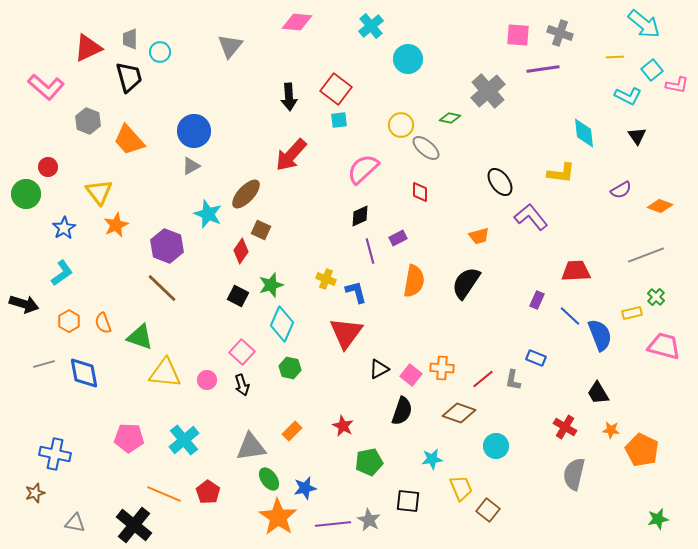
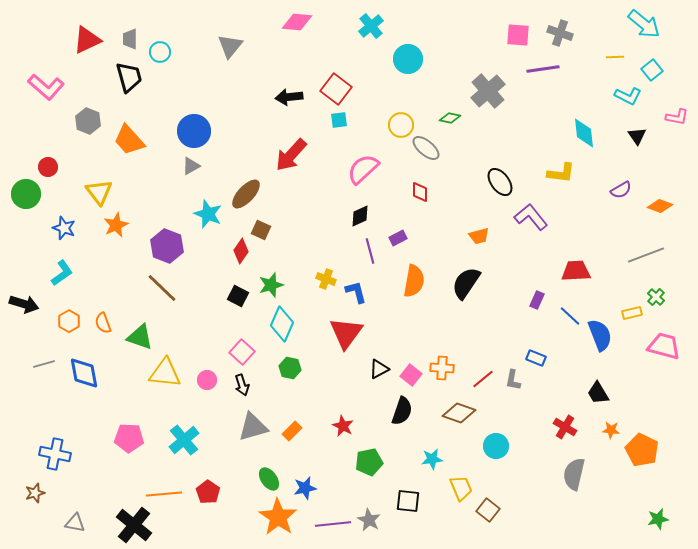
red triangle at (88, 48): moved 1 px left, 8 px up
pink L-shape at (677, 85): moved 32 px down
black arrow at (289, 97): rotated 88 degrees clockwise
blue star at (64, 228): rotated 20 degrees counterclockwise
gray triangle at (251, 447): moved 2 px right, 20 px up; rotated 8 degrees counterclockwise
orange line at (164, 494): rotated 28 degrees counterclockwise
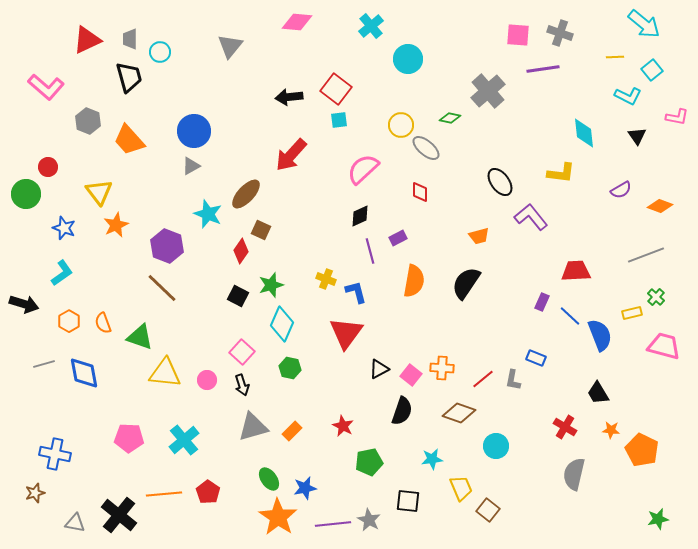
purple rectangle at (537, 300): moved 5 px right, 2 px down
black cross at (134, 525): moved 15 px left, 10 px up
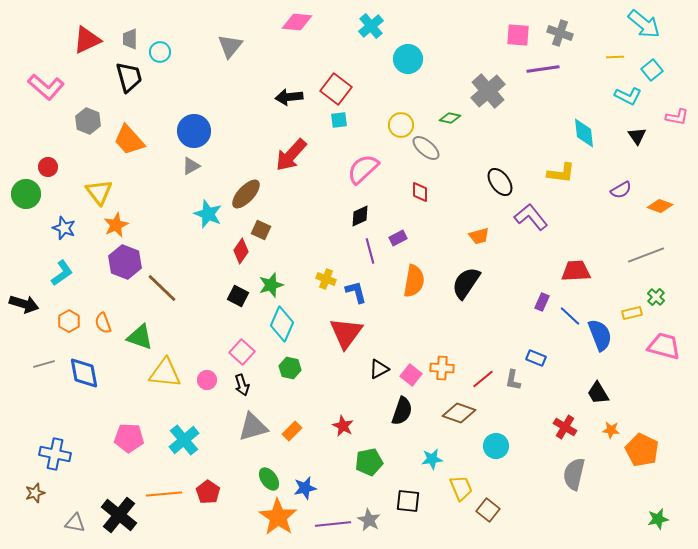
purple hexagon at (167, 246): moved 42 px left, 16 px down
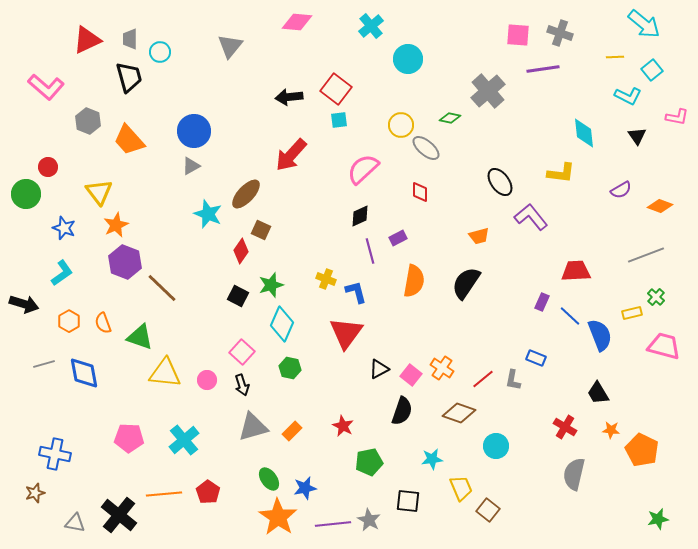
orange cross at (442, 368): rotated 30 degrees clockwise
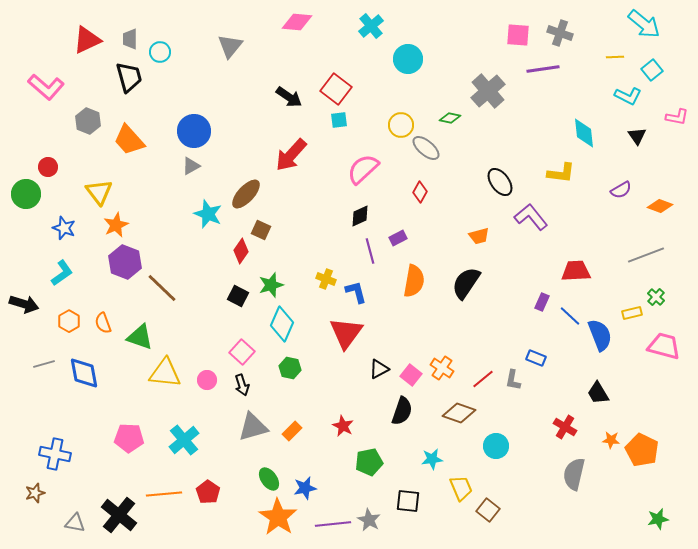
black arrow at (289, 97): rotated 140 degrees counterclockwise
red diamond at (420, 192): rotated 30 degrees clockwise
orange star at (611, 430): moved 10 px down
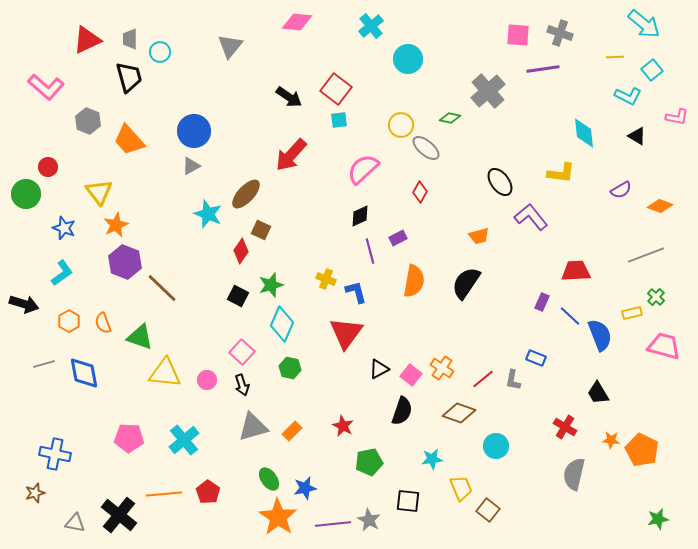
black triangle at (637, 136): rotated 24 degrees counterclockwise
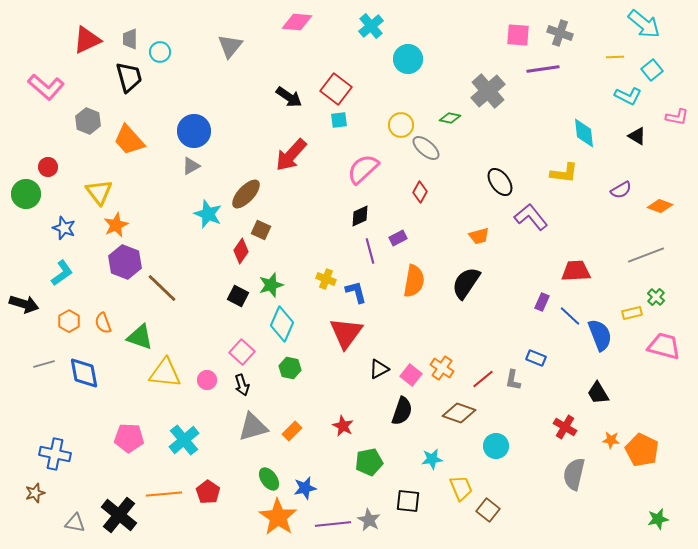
yellow L-shape at (561, 173): moved 3 px right
